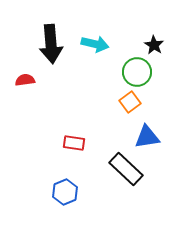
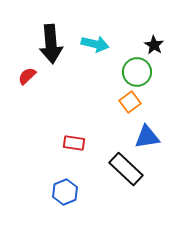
red semicircle: moved 2 px right, 4 px up; rotated 36 degrees counterclockwise
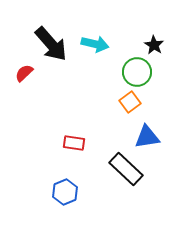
black arrow: rotated 36 degrees counterclockwise
red semicircle: moved 3 px left, 3 px up
